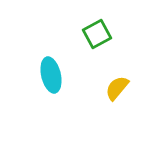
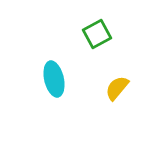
cyan ellipse: moved 3 px right, 4 px down
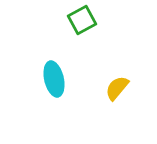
green square: moved 15 px left, 14 px up
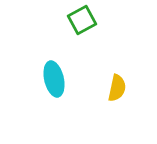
yellow semicircle: rotated 152 degrees clockwise
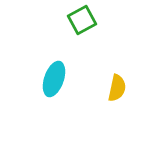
cyan ellipse: rotated 32 degrees clockwise
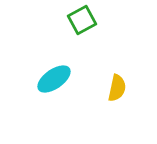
cyan ellipse: rotated 36 degrees clockwise
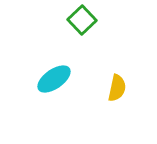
green square: rotated 16 degrees counterclockwise
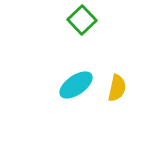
cyan ellipse: moved 22 px right, 6 px down
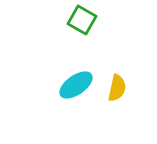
green square: rotated 16 degrees counterclockwise
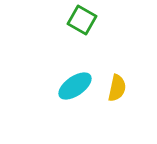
cyan ellipse: moved 1 px left, 1 px down
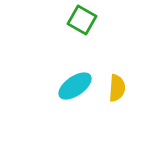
yellow semicircle: rotated 8 degrees counterclockwise
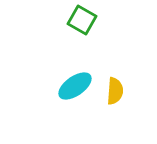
yellow semicircle: moved 2 px left, 3 px down
